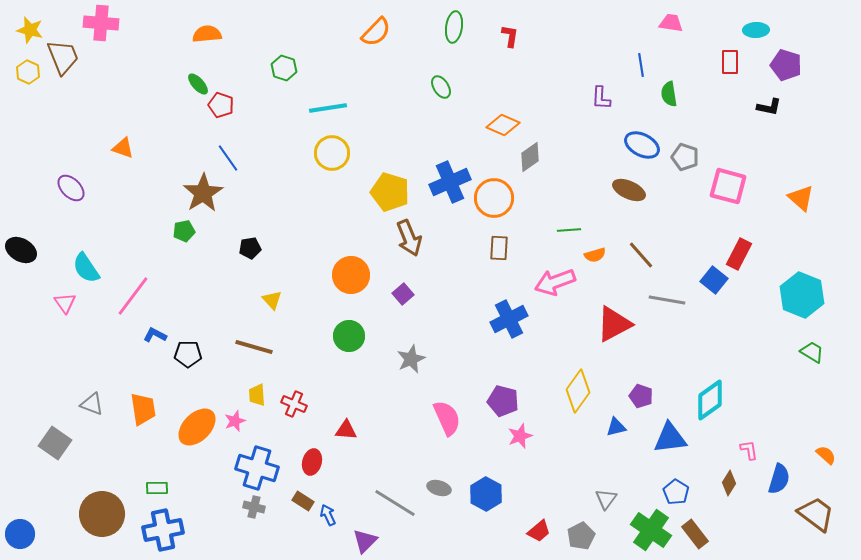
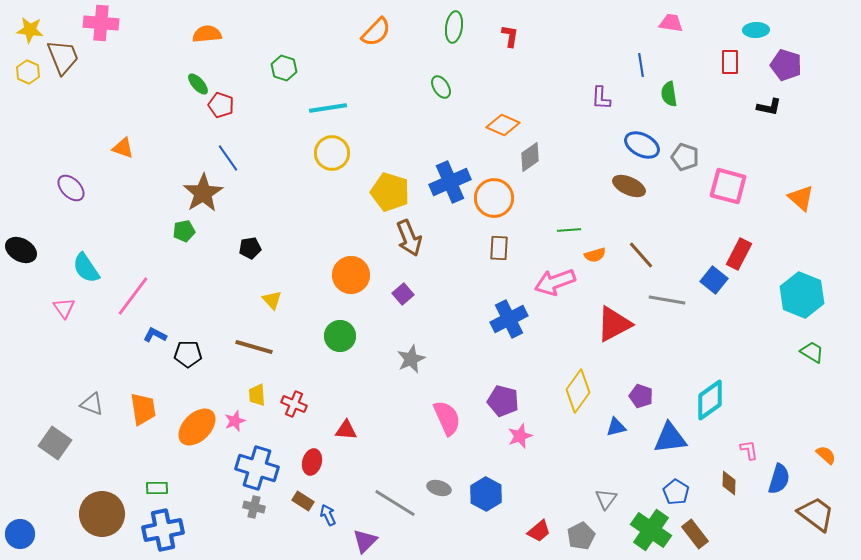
yellow star at (30, 30): rotated 8 degrees counterclockwise
brown ellipse at (629, 190): moved 4 px up
pink triangle at (65, 303): moved 1 px left, 5 px down
green circle at (349, 336): moved 9 px left
brown diamond at (729, 483): rotated 30 degrees counterclockwise
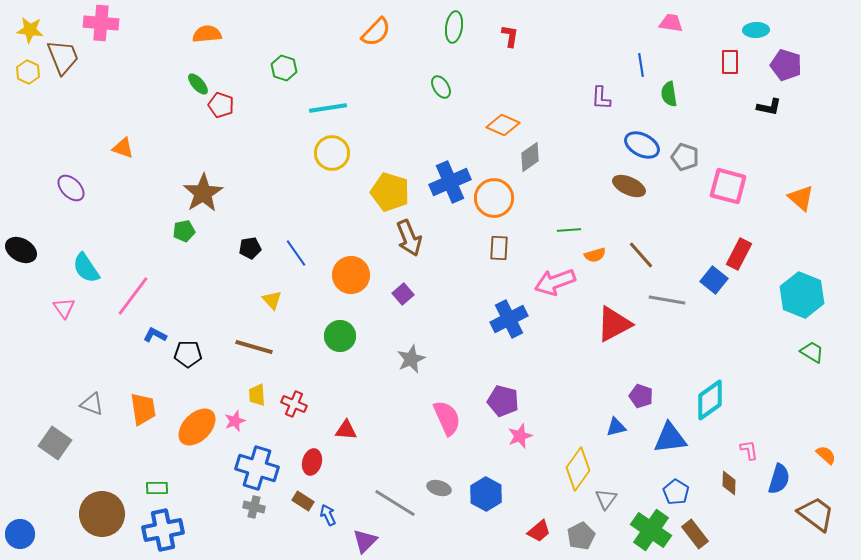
blue line at (228, 158): moved 68 px right, 95 px down
yellow diamond at (578, 391): moved 78 px down
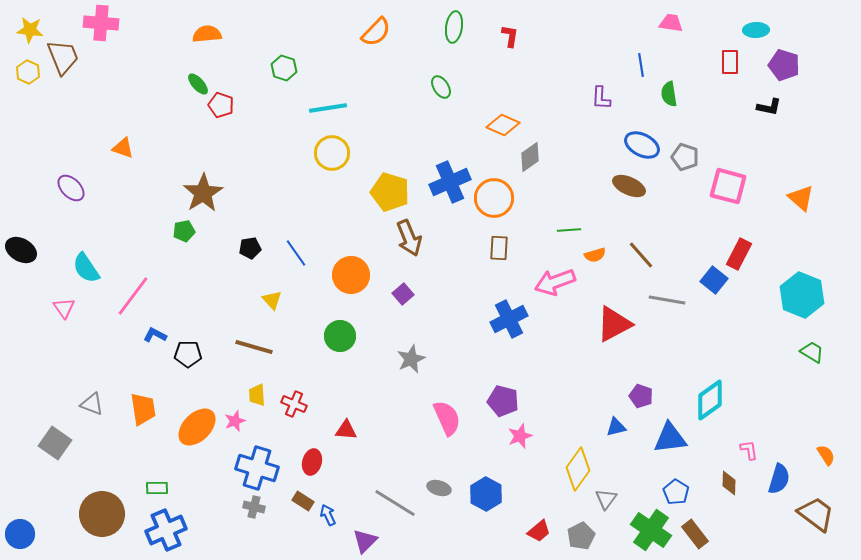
purple pentagon at (786, 65): moved 2 px left
orange semicircle at (826, 455): rotated 15 degrees clockwise
blue cross at (163, 530): moved 3 px right; rotated 12 degrees counterclockwise
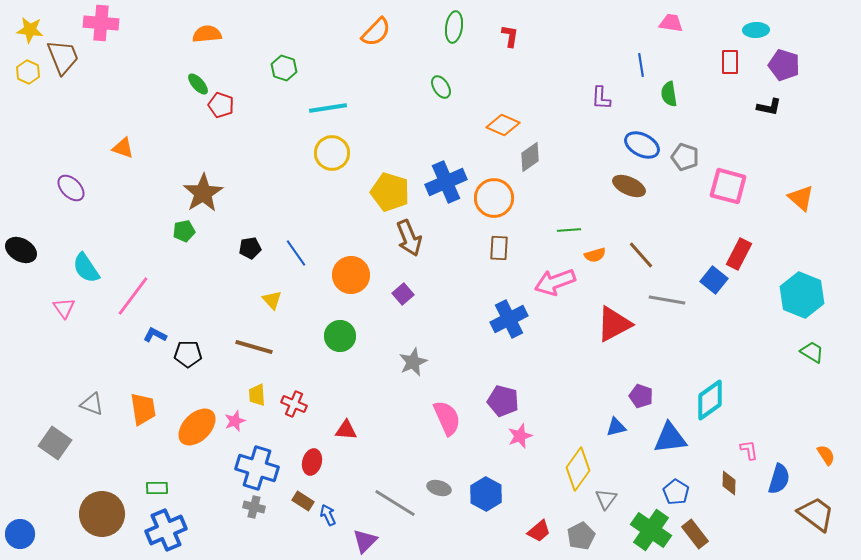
blue cross at (450, 182): moved 4 px left
gray star at (411, 359): moved 2 px right, 3 px down
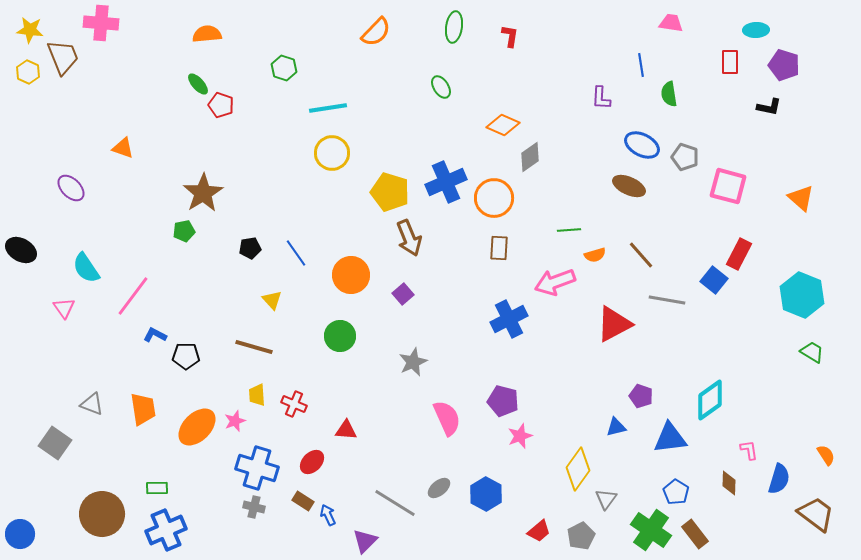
black pentagon at (188, 354): moved 2 px left, 2 px down
red ellipse at (312, 462): rotated 30 degrees clockwise
gray ellipse at (439, 488): rotated 55 degrees counterclockwise
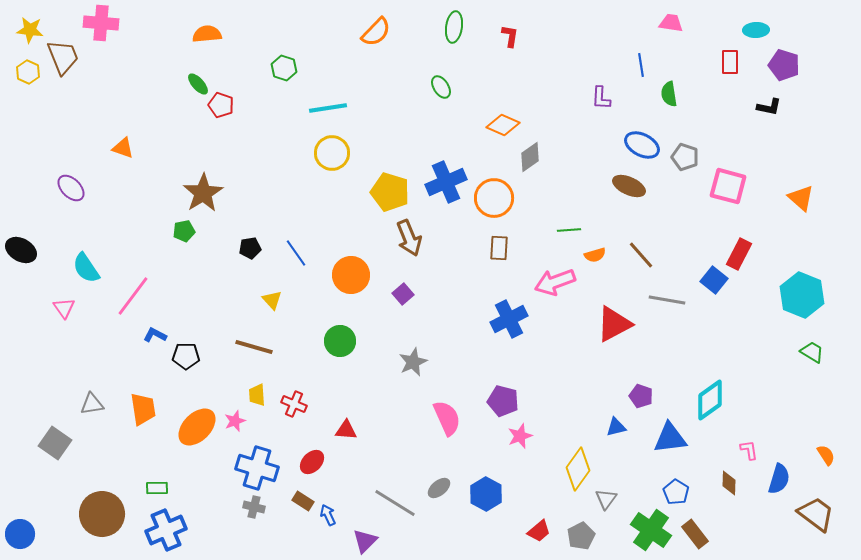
green circle at (340, 336): moved 5 px down
gray triangle at (92, 404): rotated 30 degrees counterclockwise
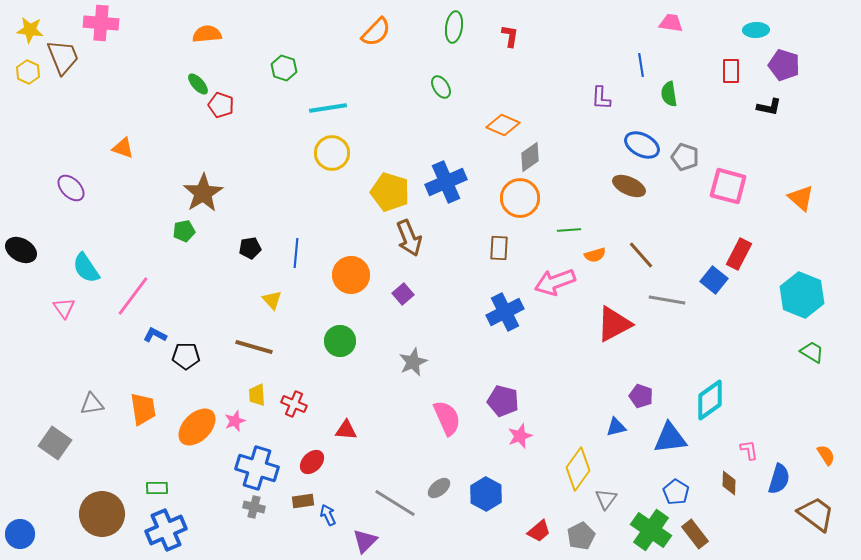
red rectangle at (730, 62): moved 1 px right, 9 px down
orange circle at (494, 198): moved 26 px right
blue line at (296, 253): rotated 40 degrees clockwise
blue cross at (509, 319): moved 4 px left, 7 px up
brown rectangle at (303, 501): rotated 40 degrees counterclockwise
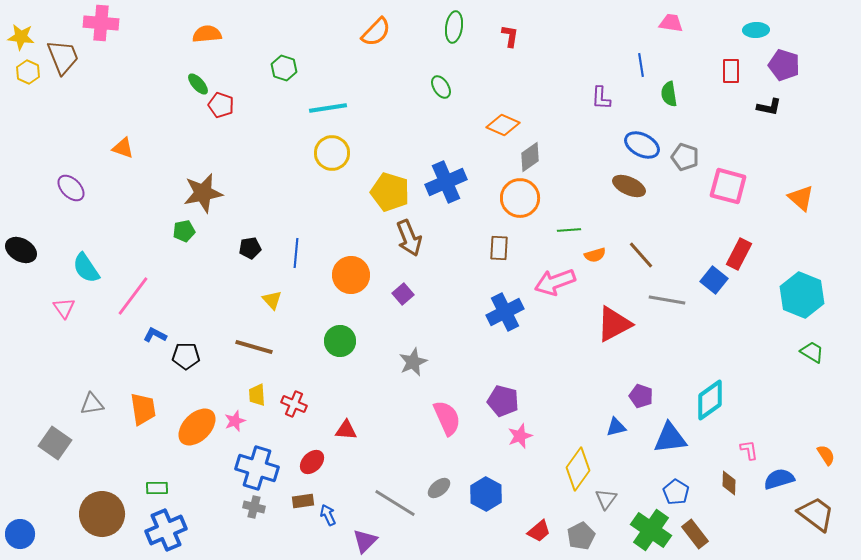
yellow star at (30, 30): moved 9 px left, 7 px down
brown star at (203, 193): rotated 21 degrees clockwise
blue semicircle at (779, 479): rotated 124 degrees counterclockwise
